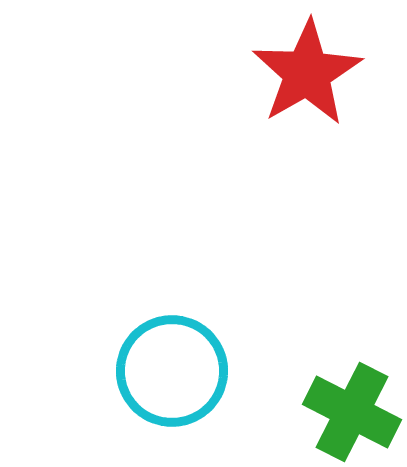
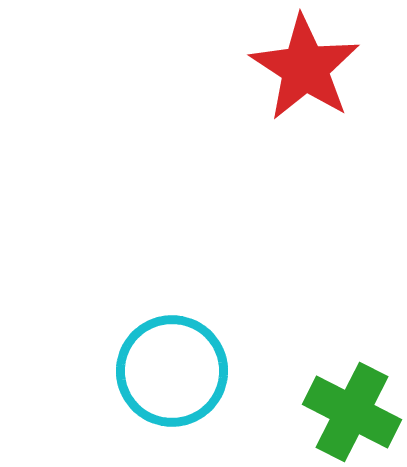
red star: moved 2 px left, 5 px up; rotated 9 degrees counterclockwise
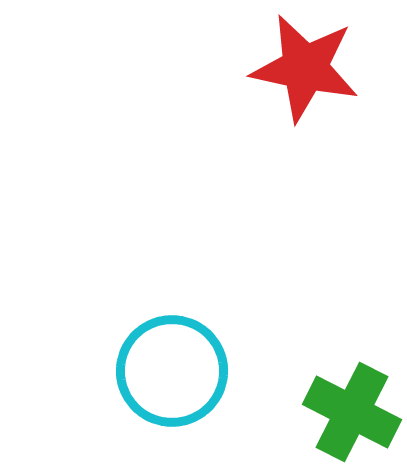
red star: rotated 21 degrees counterclockwise
